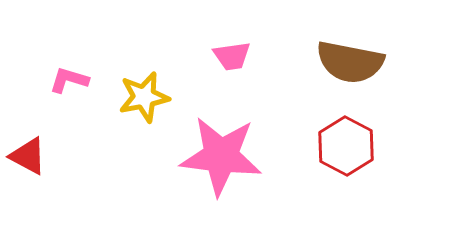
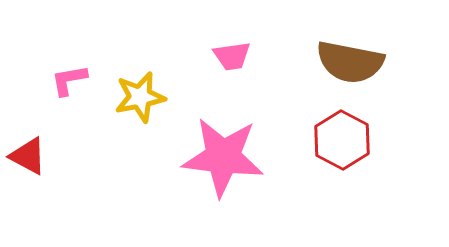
pink L-shape: rotated 27 degrees counterclockwise
yellow star: moved 4 px left
red hexagon: moved 4 px left, 6 px up
pink star: moved 2 px right, 1 px down
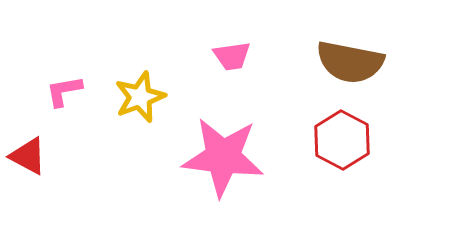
pink L-shape: moved 5 px left, 11 px down
yellow star: rotated 9 degrees counterclockwise
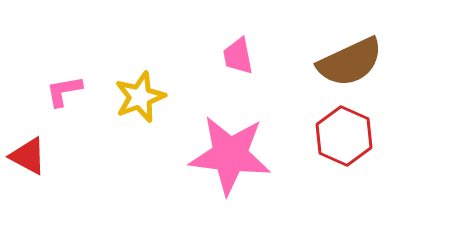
pink trapezoid: moved 6 px right; rotated 87 degrees clockwise
brown semicircle: rotated 36 degrees counterclockwise
red hexagon: moved 2 px right, 4 px up; rotated 4 degrees counterclockwise
pink star: moved 7 px right, 2 px up
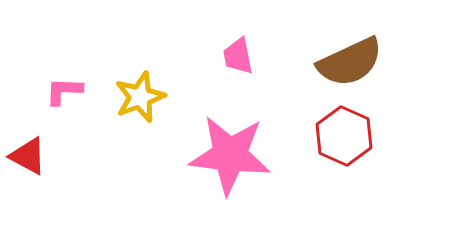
pink L-shape: rotated 12 degrees clockwise
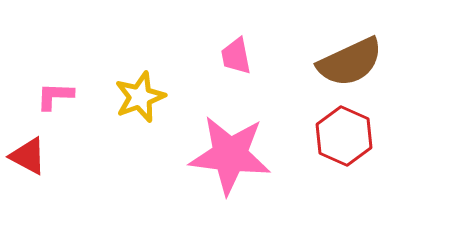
pink trapezoid: moved 2 px left
pink L-shape: moved 9 px left, 5 px down
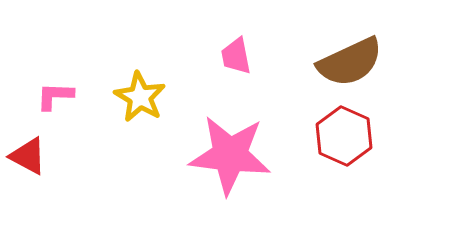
yellow star: rotated 21 degrees counterclockwise
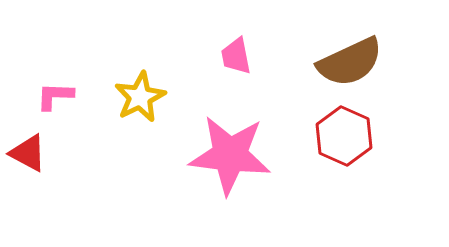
yellow star: rotated 15 degrees clockwise
red triangle: moved 3 px up
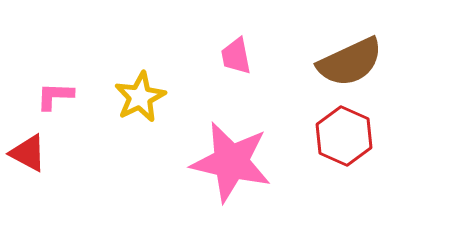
pink star: moved 1 px right, 7 px down; rotated 6 degrees clockwise
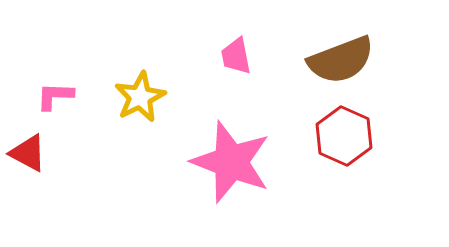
brown semicircle: moved 9 px left, 2 px up; rotated 4 degrees clockwise
pink star: rotated 8 degrees clockwise
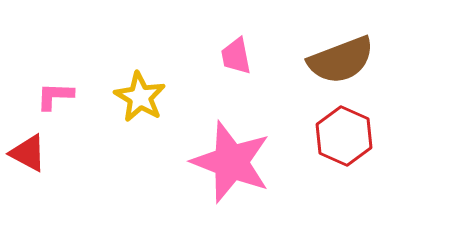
yellow star: rotated 15 degrees counterclockwise
